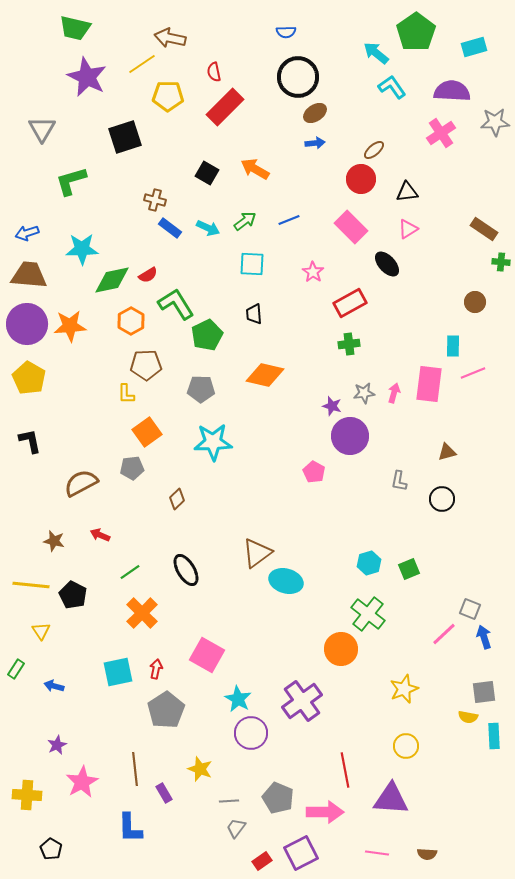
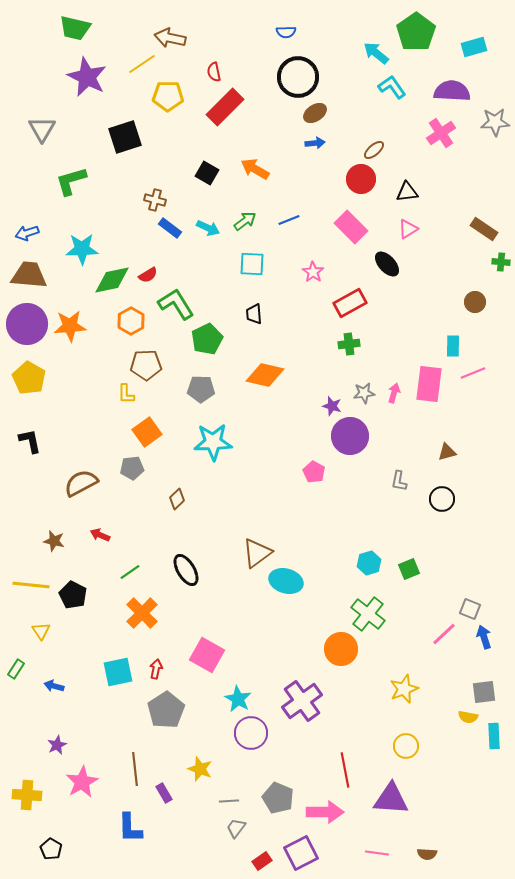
green pentagon at (207, 335): moved 4 px down
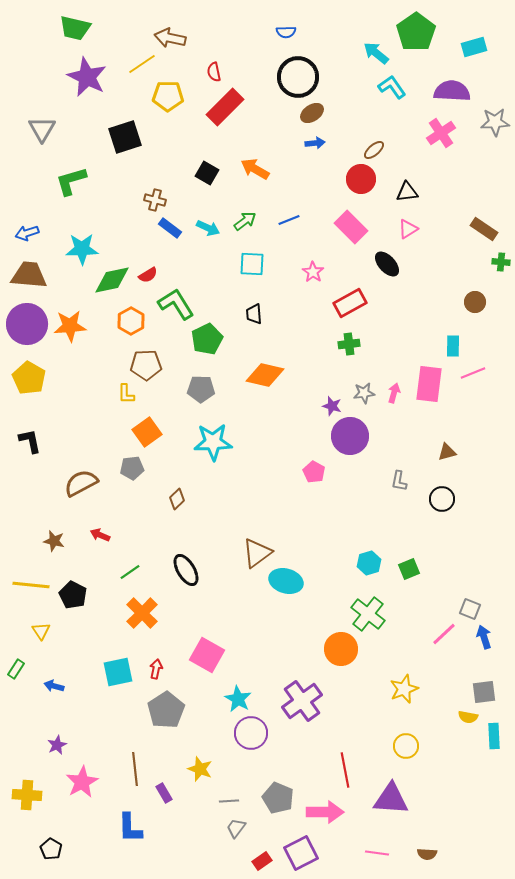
brown ellipse at (315, 113): moved 3 px left
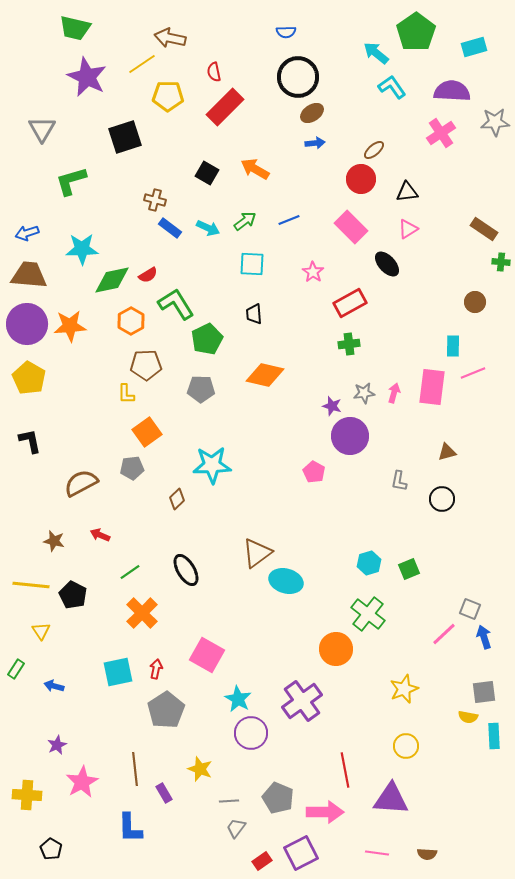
pink rectangle at (429, 384): moved 3 px right, 3 px down
cyan star at (213, 442): moved 1 px left, 23 px down
orange circle at (341, 649): moved 5 px left
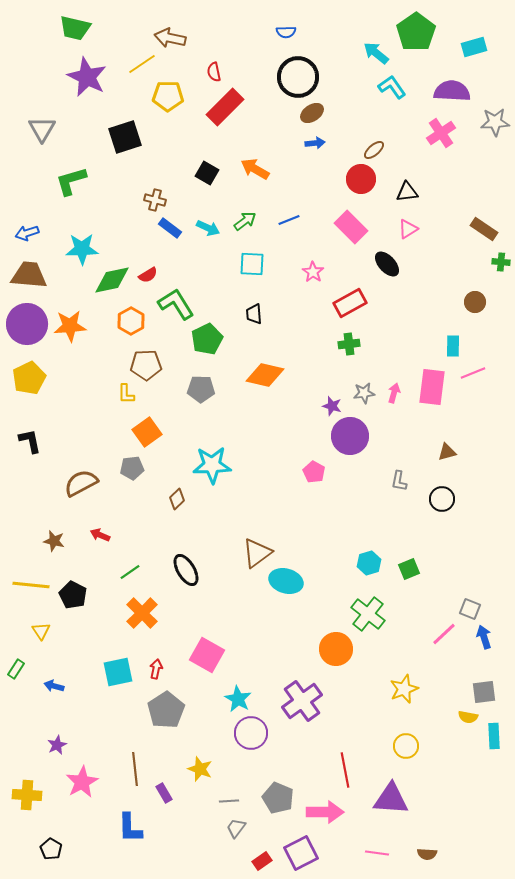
yellow pentagon at (29, 378): rotated 16 degrees clockwise
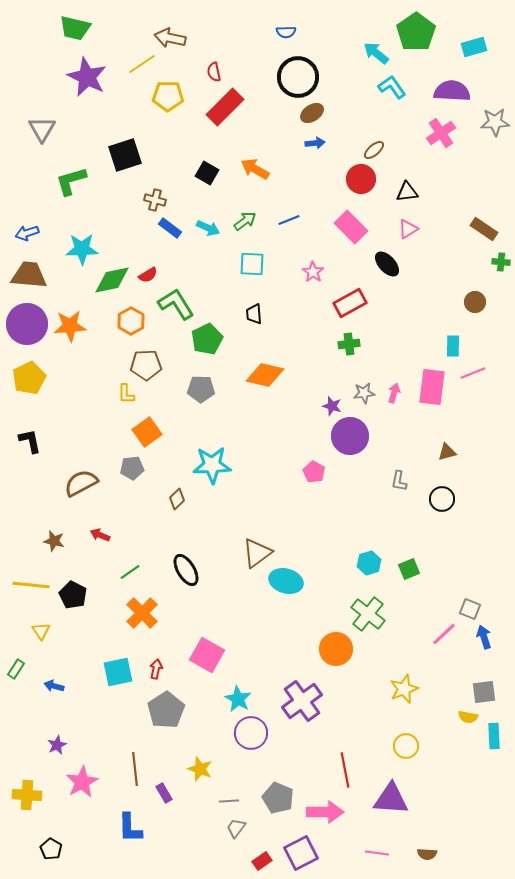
black square at (125, 137): moved 18 px down
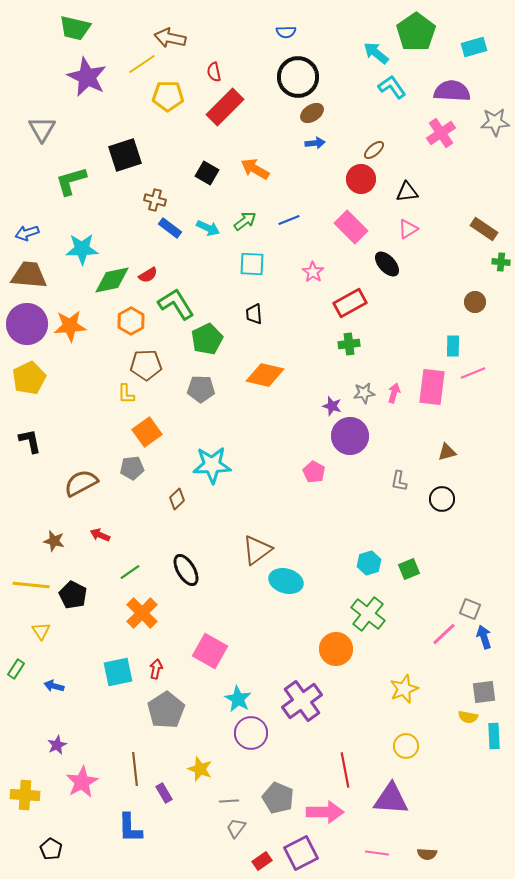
brown triangle at (257, 553): moved 3 px up
pink square at (207, 655): moved 3 px right, 4 px up
yellow cross at (27, 795): moved 2 px left
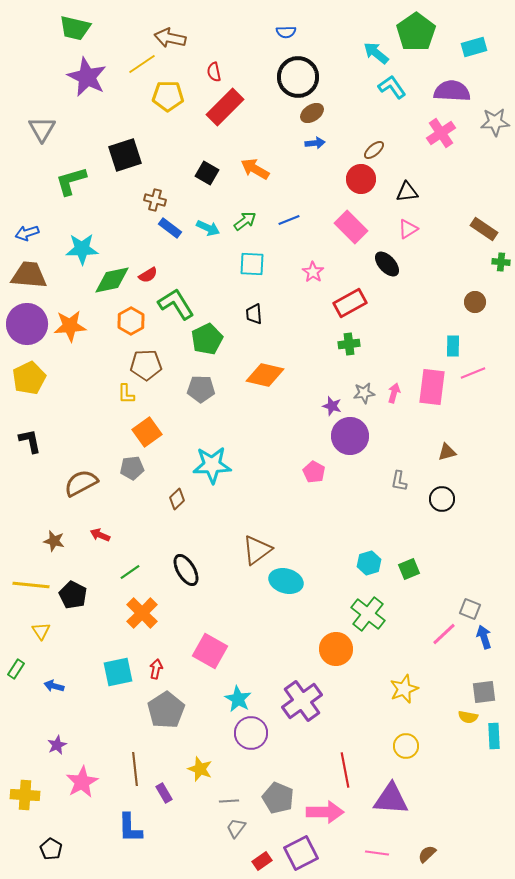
brown semicircle at (427, 854): rotated 132 degrees clockwise
